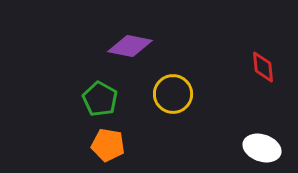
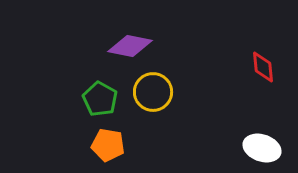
yellow circle: moved 20 px left, 2 px up
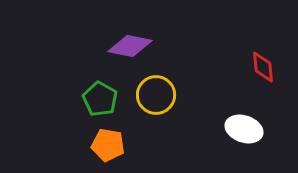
yellow circle: moved 3 px right, 3 px down
white ellipse: moved 18 px left, 19 px up
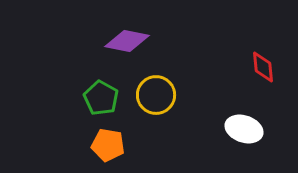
purple diamond: moved 3 px left, 5 px up
green pentagon: moved 1 px right, 1 px up
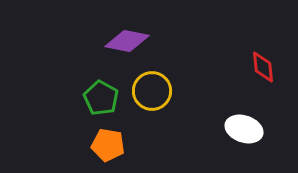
yellow circle: moved 4 px left, 4 px up
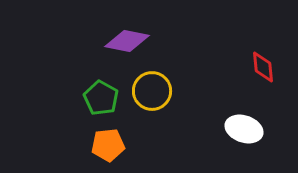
orange pentagon: rotated 16 degrees counterclockwise
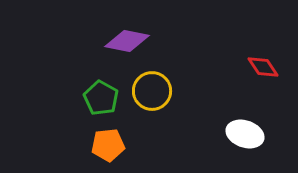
red diamond: rotated 28 degrees counterclockwise
white ellipse: moved 1 px right, 5 px down
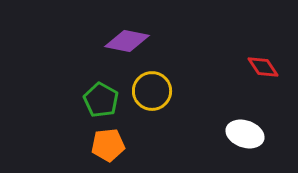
green pentagon: moved 2 px down
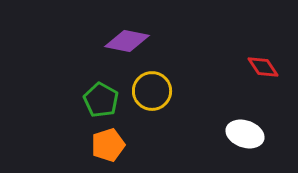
orange pentagon: rotated 12 degrees counterclockwise
